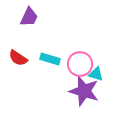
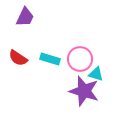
purple trapezoid: moved 4 px left
pink circle: moved 5 px up
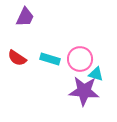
red semicircle: moved 1 px left
purple star: rotated 12 degrees counterclockwise
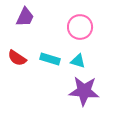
pink circle: moved 32 px up
cyan triangle: moved 18 px left, 13 px up
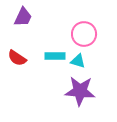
purple trapezoid: moved 2 px left
pink circle: moved 4 px right, 7 px down
cyan rectangle: moved 5 px right, 3 px up; rotated 18 degrees counterclockwise
purple star: moved 4 px left
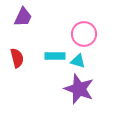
red semicircle: rotated 138 degrees counterclockwise
purple star: moved 1 px left, 2 px up; rotated 16 degrees clockwise
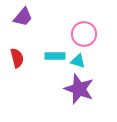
purple trapezoid: rotated 15 degrees clockwise
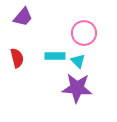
pink circle: moved 1 px up
cyan triangle: rotated 28 degrees clockwise
purple star: moved 2 px left, 1 px up; rotated 16 degrees counterclockwise
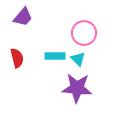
cyan triangle: moved 2 px up
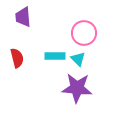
purple trapezoid: rotated 135 degrees clockwise
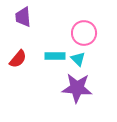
red semicircle: moved 1 px right, 1 px down; rotated 54 degrees clockwise
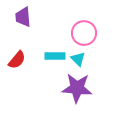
red semicircle: moved 1 px left, 1 px down
